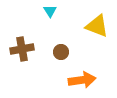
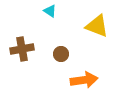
cyan triangle: rotated 24 degrees counterclockwise
brown circle: moved 2 px down
orange arrow: moved 2 px right
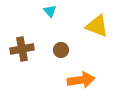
cyan triangle: rotated 16 degrees clockwise
brown circle: moved 4 px up
orange arrow: moved 3 px left
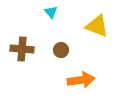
cyan triangle: moved 1 px right, 1 px down
brown cross: rotated 15 degrees clockwise
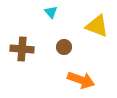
brown circle: moved 3 px right, 3 px up
orange arrow: rotated 28 degrees clockwise
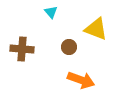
yellow triangle: moved 1 px left, 3 px down
brown circle: moved 5 px right
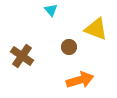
cyan triangle: moved 2 px up
brown cross: moved 7 px down; rotated 30 degrees clockwise
orange arrow: moved 1 px left; rotated 36 degrees counterclockwise
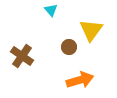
yellow triangle: moved 5 px left, 1 px down; rotated 45 degrees clockwise
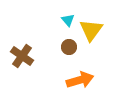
cyan triangle: moved 17 px right, 10 px down
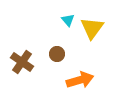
yellow triangle: moved 1 px right, 2 px up
brown circle: moved 12 px left, 7 px down
brown cross: moved 6 px down
